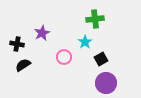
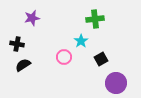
purple star: moved 10 px left, 15 px up; rotated 14 degrees clockwise
cyan star: moved 4 px left, 1 px up
purple circle: moved 10 px right
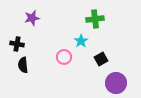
black semicircle: rotated 63 degrees counterclockwise
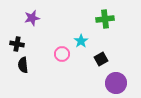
green cross: moved 10 px right
pink circle: moved 2 px left, 3 px up
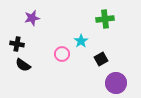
black semicircle: rotated 49 degrees counterclockwise
